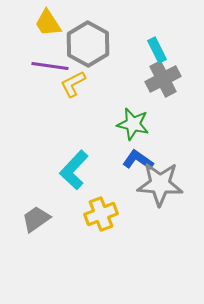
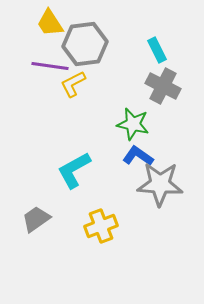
yellow trapezoid: moved 2 px right
gray hexagon: moved 3 px left; rotated 24 degrees clockwise
gray cross: moved 7 px down; rotated 36 degrees counterclockwise
blue L-shape: moved 4 px up
cyan L-shape: rotated 18 degrees clockwise
yellow cross: moved 12 px down
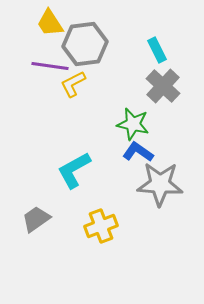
gray cross: rotated 16 degrees clockwise
blue L-shape: moved 4 px up
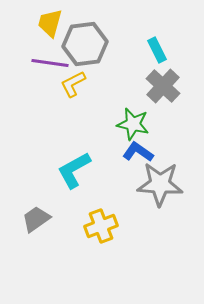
yellow trapezoid: rotated 48 degrees clockwise
purple line: moved 3 px up
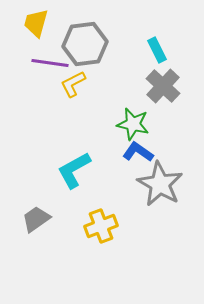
yellow trapezoid: moved 14 px left
gray star: rotated 27 degrees clockwise
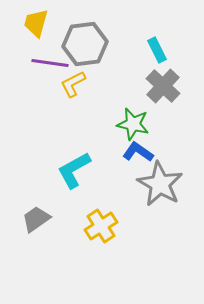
yellow cross: rotated 12 degrees counterclockwise
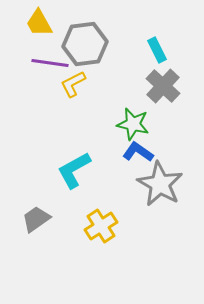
yellow trapezoid: moved 3 px right; rotated 44 degrees counterclockwise
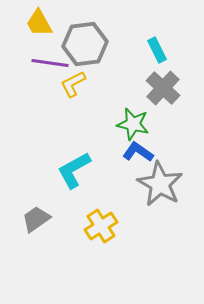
gray cross: moved 2 px down
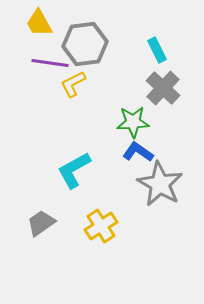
green star: moved 2 px up; rotated 16 degrees counterclockwise
gray trapezoid: moved 5 px right, 4 px down
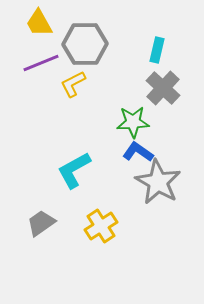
gray hexagon: rotated 6 degrees clockwise
cyan rectangle: rotated 40 degrees clockwise
purple line: moved 9 px left; rotated 30 degrees counterclockwise
gray star: moved 2 px left, 2 px up
